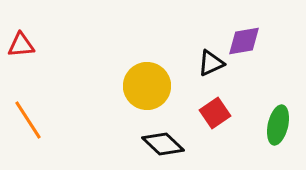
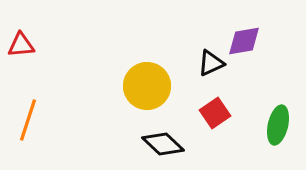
orange line: rotated 51 degrees clockwise
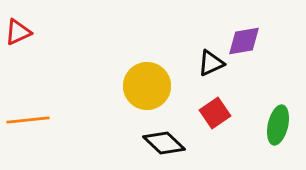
red triangle: moved 3 px left, 13 px up; rotated 20 degrees counterclockwise
orange line: rotated 66 degrees clockwise
black diamond: moved 1 px right, 1 px up
